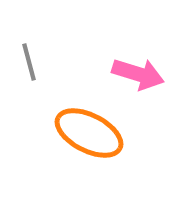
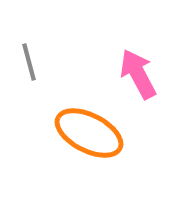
pink arrow: rotated 135 degrees counterclockwise
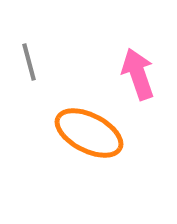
pink arrow: rotated 9 degrees clockwise
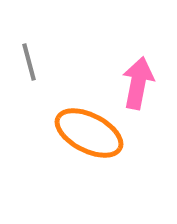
pink arrow: moved 9 px down; rotated 30 degrees clockwise
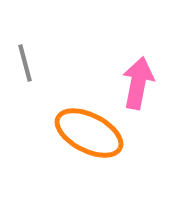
gray line: moved 4 px left, 1 px down
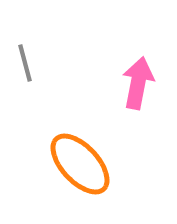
orange ellipse: moved 9 px left, 31 px down; rotated 20 degrees clockwise
